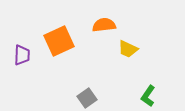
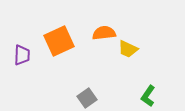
orange semicircle: moved 8 px down
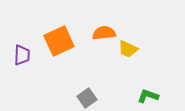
green L-shape: rotated 75 degrees clockwise
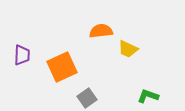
orange semicircle: moved 3 px left, 2 px up
orange square: moved 3 px right, 26 px down
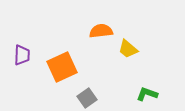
yellow trapezoid: rotated 15 degrees clockwise
green L-shape: moved 1 px left, 2 px up
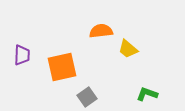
orange square: rotated 12 degrees clockwise
gray square: moved 1 px up
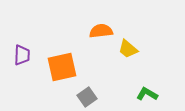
green L-shape: rotated 10 degrees clockwise
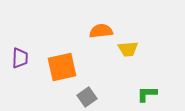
yellow trapezoid: rotated 45 degrees counterclockwise
purple trapezoid: moved 2 px left, 3 px down
green L-shape: rotated 30 degrees counterclockwise
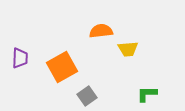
orange square: rotated 16 degrees counterclockwise
gray square: moved 1 px up
